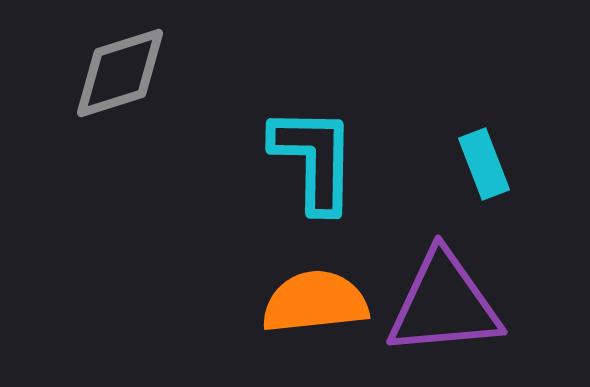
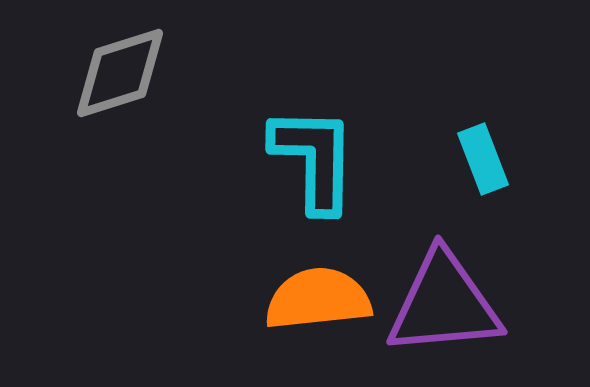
cyan rectangle: moved 1 px left, 5 px up
orange semicircle: moved 3 px right, 3 px up
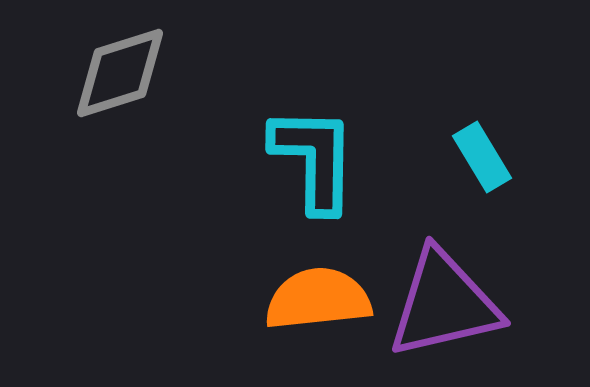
cyan rectangle: moved 1 px left, 2 px up; rotated 10 degrees counterclockwise
purple triangle: rotated 8 degrees counterclockwise
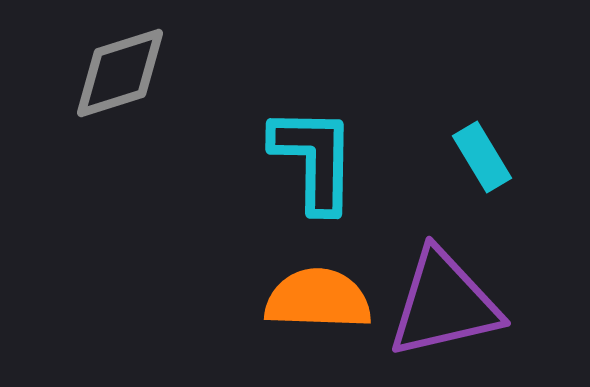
orange semicircle: rotated 8 degrees clockwise
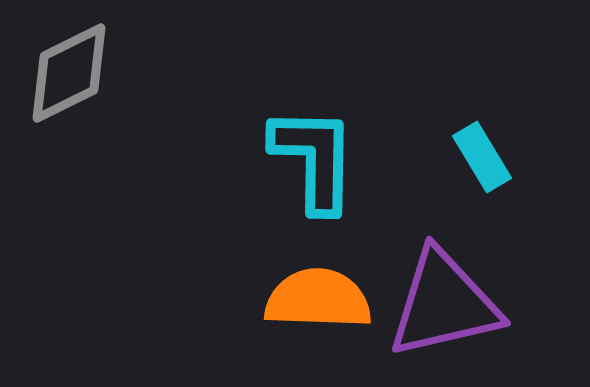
gray diamond: moved 51 px left; rotated 9 degrees counterclockwise
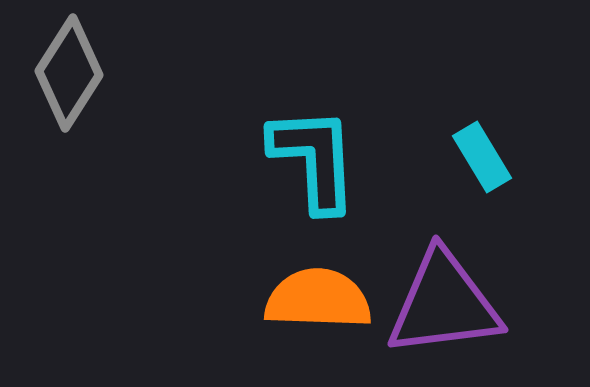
gray diamond: rotated 31 degrees counterclockwise
cyan L-shape: rotated 4 degrees counterclockwise
purple triangle: rotated 6 degrees clockwise
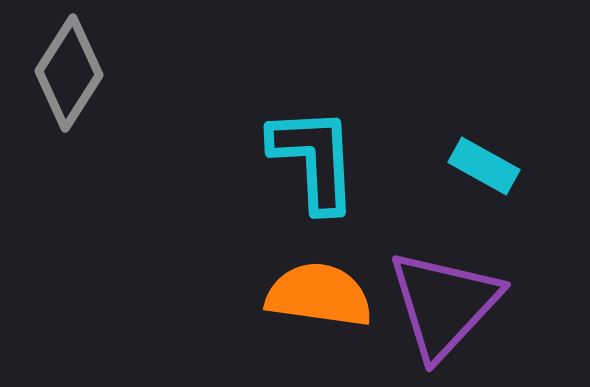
cyan rectangle: moved 2 px right, 9 px down; rotated 30 degrees counterclockwise
orange semicircle: moved 1 px right, 4 px up; rotated 6 degrees clockwise
purple triangle: rotated 40 degrees counterclockwise
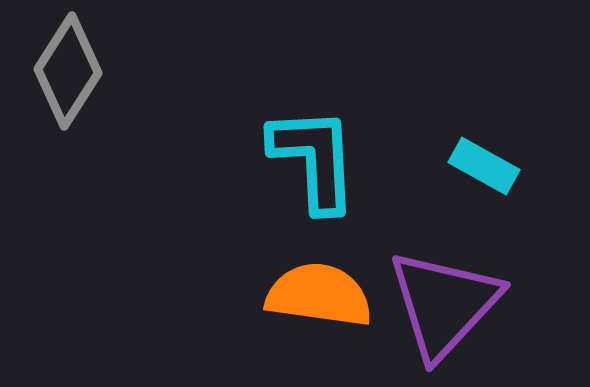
gray diamond: moved 1 px left, 2 px up
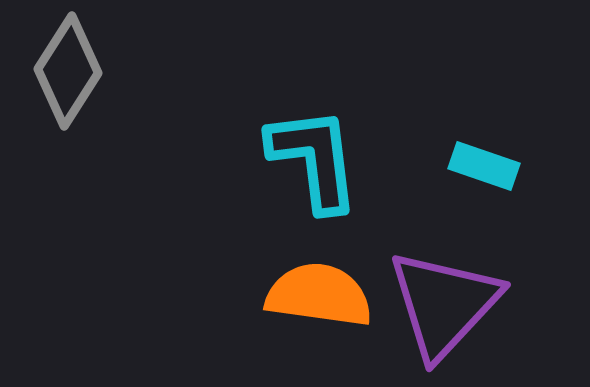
cyan L-shape: rotated 4 degrees counterclockwise
cyan rectangle: rotated 10 degrees counterclockwise
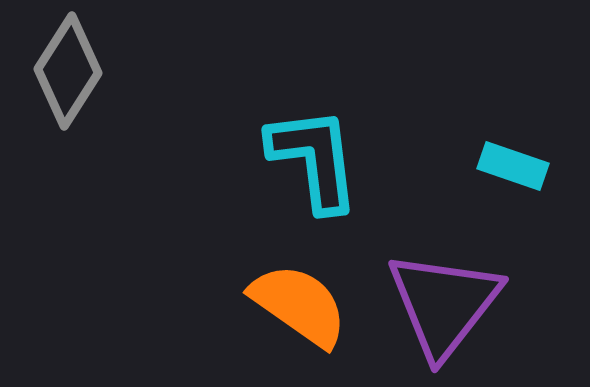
cyan rectangle: moved 29 px right
orange semicircle: moved 20 px left, 10 px down; rotated 27 degrees clockwise
purple triangle: rotated 5 degrees counterclockwise
